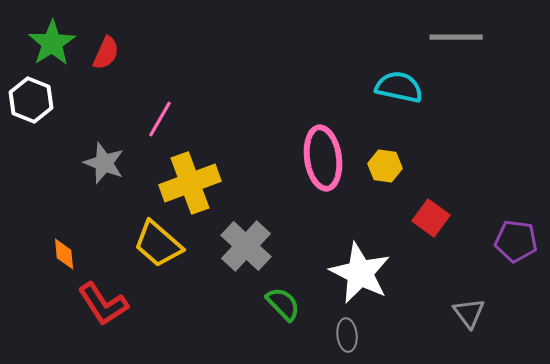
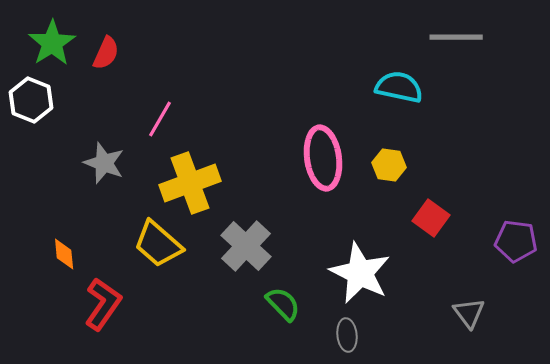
yellow hexagon: moved 4 px right, 1 px up
red L-shape: rotated 112 degrees counterclockwise
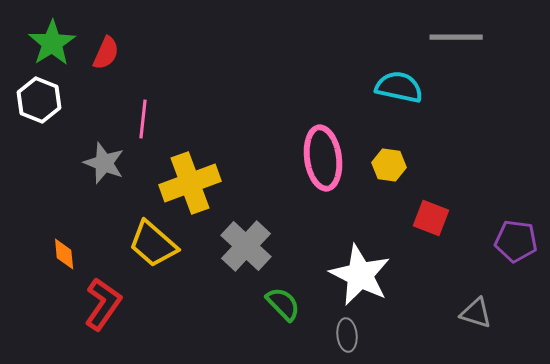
white hexagon: moved 8 px right
pink line: moved 17 px left; rotated 24 degrees counterclockwise
red square: rotated 15 degrees counterclockwise
yellow trapezoid: moved 5 px left
white star: moved 2 px down
gray triangle: moved 7 px right; rotated 36 degrees counterclockwise
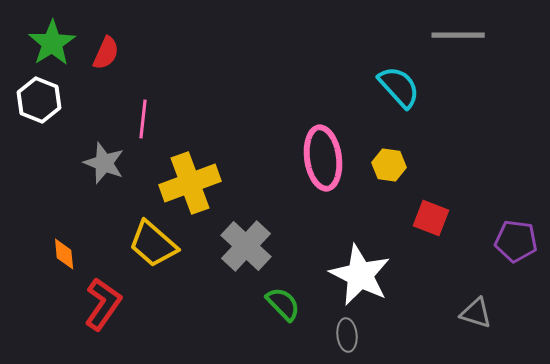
gray line: moved 2 px right, 2 px up
cyan semicircle: rotated 36 degrees clockwise
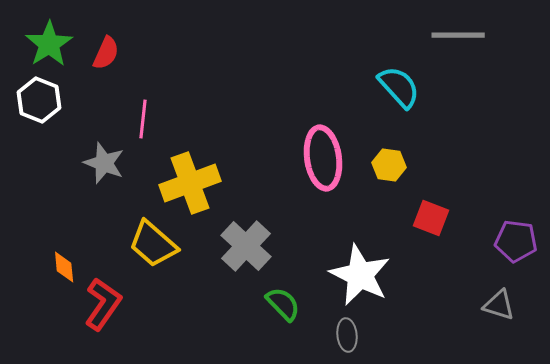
green star: moved 3 px left, 1 px down
orange diamond: moved 13 px down
gray triangle: moved 23 px right, 8 px up
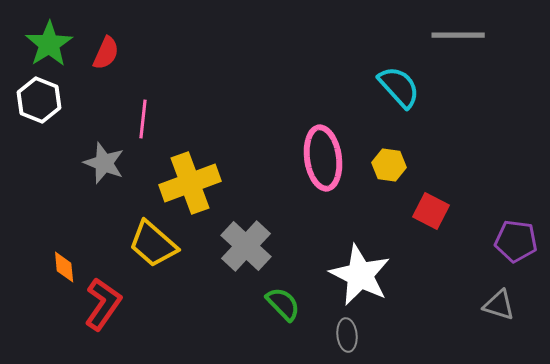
red square: moved 7 px up; rotated 6 degrees clockwise
